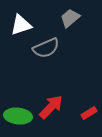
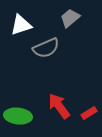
red arrow: moved 8 px right, 1 px up; rotated 80 degrees counterclockwise
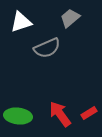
white triangle: moved 3 px up
gray semicircle: moved 1 px right
red arrow: moved 1 px right, 8 px down
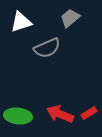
red arrow: rotated 32 degrees counterclockwise
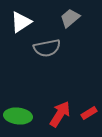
white triangle: rotated 15 degrees counterclockwise
gray semicircle: rotated 12 degrees clockwise
red arrow: rotated 100 degrees clockwise
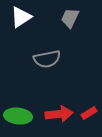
gray trapezoid: rotated 25 degrees counterclockwise
white triangle: moved 5 px up
gray semicircle: moved 11 px down
red arrow: moved 1 px left; rotated 52 degrees clockwise
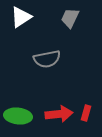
red rectangle: moved 3 px left; rotated 42 degrees counterclockwise
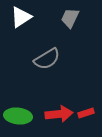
gray semicircle: rotated 20 degrees counterclockwise
red rectangle: rotated 56 degrees clockwise
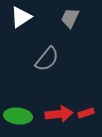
gray semicircle: rotated 20 degrees counterclockwise
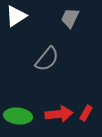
white triangle: moved 5 px left, 1 px up
red rectangle: rotated 42 degrees counterclockwise
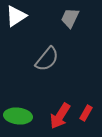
red arrow: moved 1 px right, 2 px down; rotated 128 degrees clockwise
